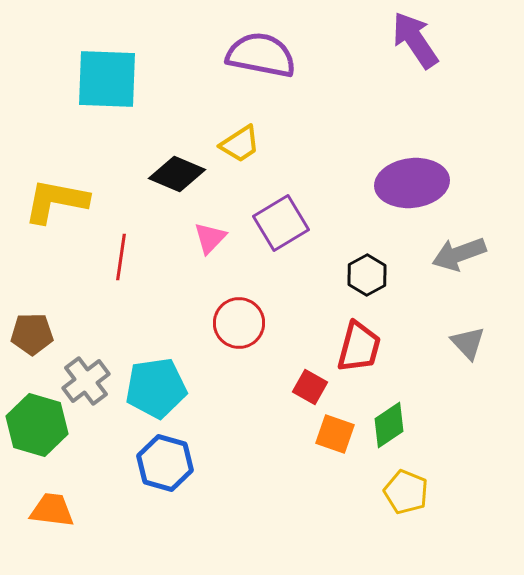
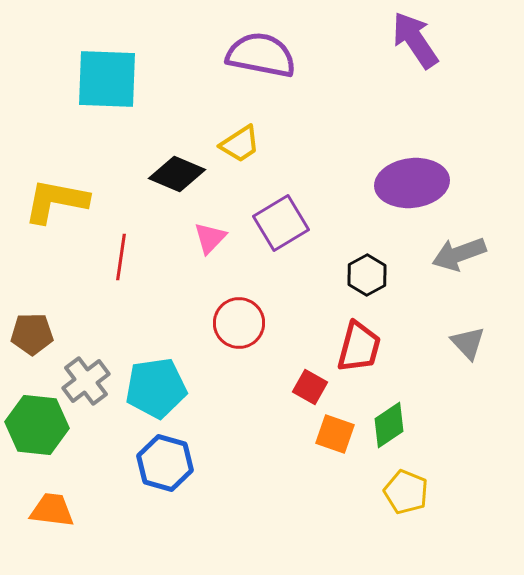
green hexagon: rotated 10 degrees counterclockwise
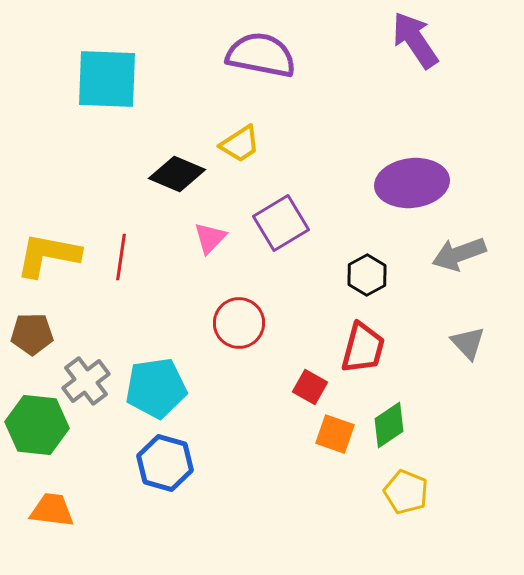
yellow L-shape: moved 8 px left, 54 px down
red trapezoid: moved 4 px right, 1 px down
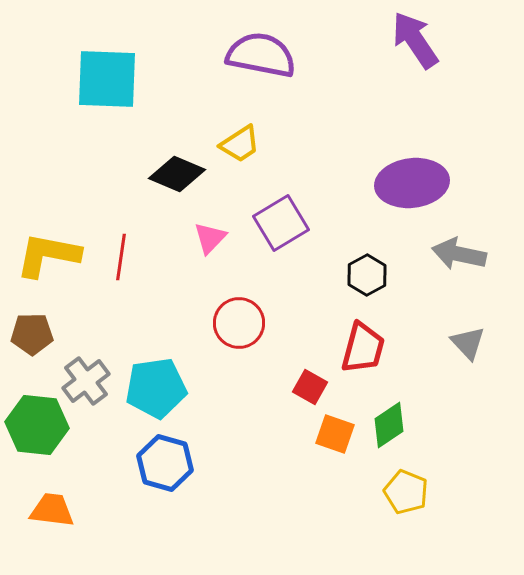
gray arrow: rotated 32 degrees clockwise
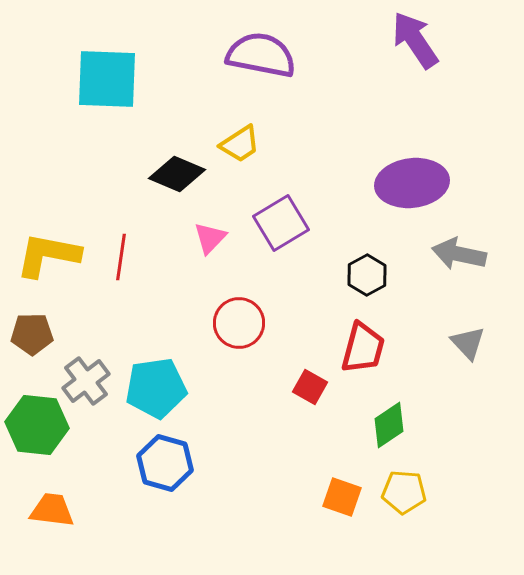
orange square: moved 7 px right, 63 px down
yellow pentagon: moved 2 px left; rotated 18 degrees counterclockwise
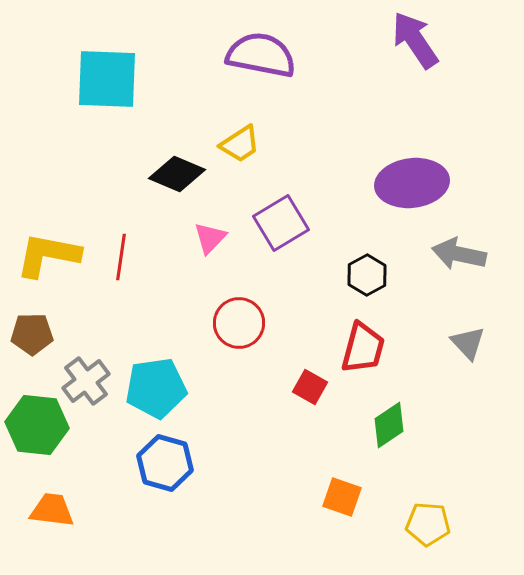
yellow pentagon: moved 24 px right, 32 px down
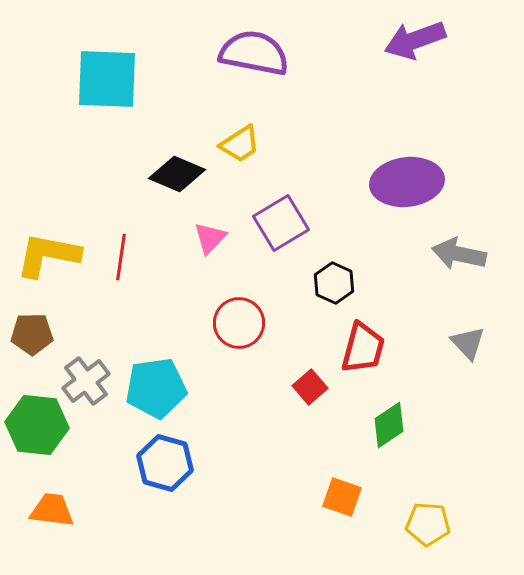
purple arrow: rotated 76 degrees counterclockwise
purple semicircle: moved 7 px left, 2 px up
purple ellipse: moved 5 px left, 1 px up
black hexagon: moved 33 px left, 8 px down; rotated 6 degrees counterclockwise
red square: rotated 20 degrees clockwise
